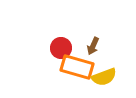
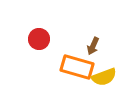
red circle: moved 22 px left, 9 px up
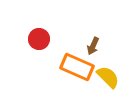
orange rectangle: rotated 8 degrees clockwise
yellow semicircle: moved 4 px right; rotated 115 degrees counterclockwise
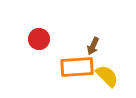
orange rectangle: rotated 28 degrees counterclockwise
yellow semicircle: moved 1 px left, 1 px up
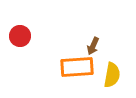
red circle: moved 19 px left, 3 px up
yellow semicircle: moved 5 px right, 1 px up; rotated 55 degrees clockwise
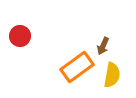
brown arrow: moved 10 px right
orange rectangle: rotated 32 degrees counterclockwise
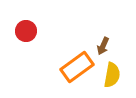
red circle: moved 6 px right, 5 px up
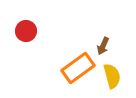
orange rectangle: moved 1 px right, 1 px down
yellow semicircle: moved 1 px down; rotated 25 degrees counterclockwise
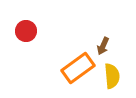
yellow semicircle: rotated 10 degrees clockwise
